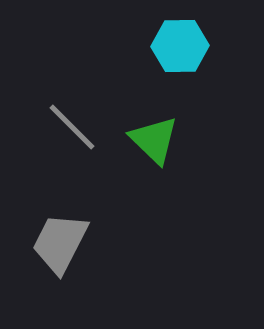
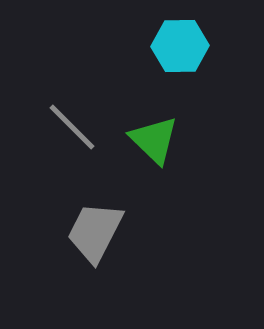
gray trapezoid: moved 35 px right, 11 px up
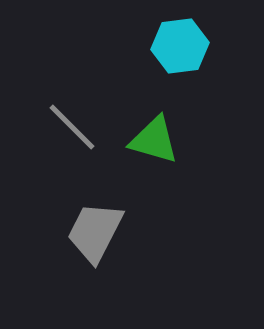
cyan hexagon: rotated 6 degrees counterclockwise
green triangle: rotated 28 degrees counterclockwise
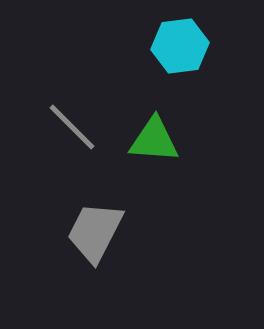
green triangle: rotated 12 degrees counterclockwise
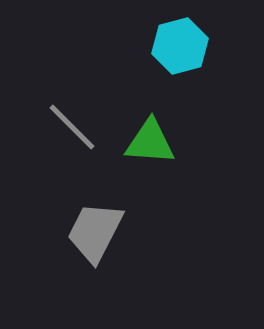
cyan hexagon: rotated 8 degrees counterclockwise
green triangle: moved 4 px left, 2 px down
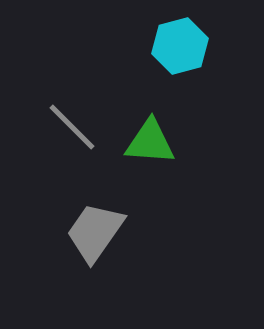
gray trapezoid: rotated 8 degrees clockwise
